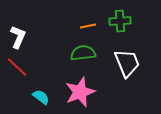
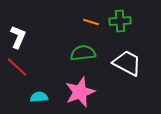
orange line: moved 3 px right, 4 px up; rotated 28 degrees clockwise
white trapezoid: rotated 40 degrees counterclockwise
cyan semicircle: moved 2 px left; rotated 42 degrees counterclockwise
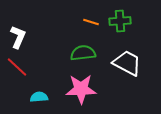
pink star: moved 1 px right, 3 px up; rotated 20 degrees clockwise
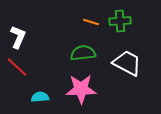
cyan semicircle: moved 1 px right
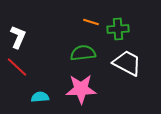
green cross: moved 2 px left, 8 px down
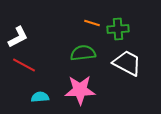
orange line: moved 1 px right, 1 px down
white L-shape: rotated 40 degrees clockwise
red line: moved 7 px right, 2 px up; rotated 15 degrees counterclockwise
pink star: moved 1 px left, 1 px down
